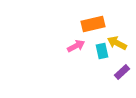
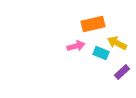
pink arrow: rotated 12 degrees clockwise
cyan rectangle: moved 1 px left, 2 px down; rotated 56 degrees counterclockwise
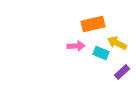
pink arrow: rotated 12 degrees clockwise
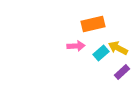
yellow arrow: moved 1 px right, 5 px down
cyan rectangle: rotated 63 degrees counterclockwise
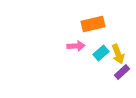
yellow arrow: moved 6 px down; rotated 138 degrees counterclockwise
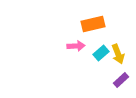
purple rectangle: moved 1 px left, 8 px down
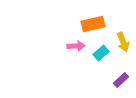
yellow arrow: moved 5 px right, 12 px up
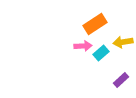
orange rectangle: moved 2 px right; rotated 20 degrees counterclockwise
yellow arrow: rotated 102 degrees clockwise
pink arrow: moved 7 px right
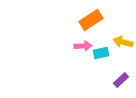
orange rectangle: moved 4 px left, 4 px up
yellow arrow: rotated 24 degrees clockwise
cyan rectangle: rotated 28 degrees clockwise
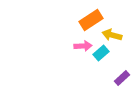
yellow arrow: moved 11 px left, 7 px up
cyan rectangle: rotated 28 degrees counterclockwise
purple rectangle: moved 1 px right, 2 px up
